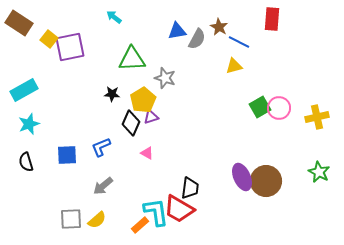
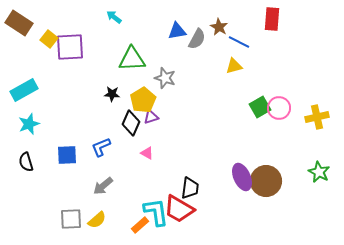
purple square: rotated 8 degrees clockwise
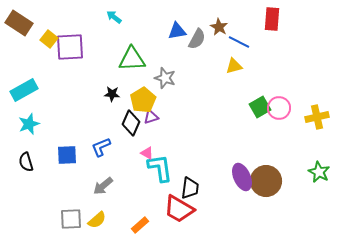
cyan L-shape: moved 4 px right, 44 px up
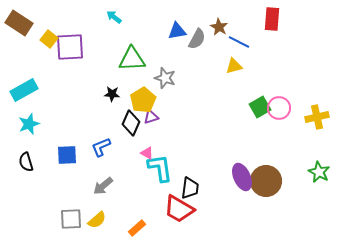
orange rectangle: moved 3 px left, 3 px down
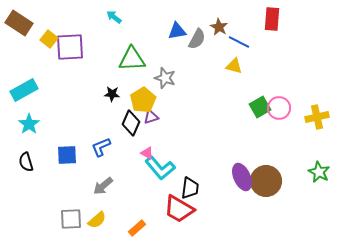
yellow triangle: rotated 30 degrees clockwise
cyan star: rotated 15 degrees counterclockwise
cyan L-shape: rotated 148 degrees clockwise
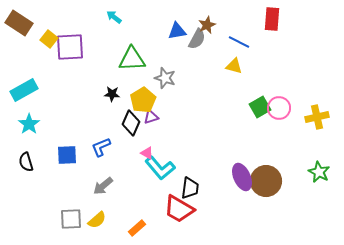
brown star: moved 12 px left, 2 px up; rotated 18 degrees clockwise
